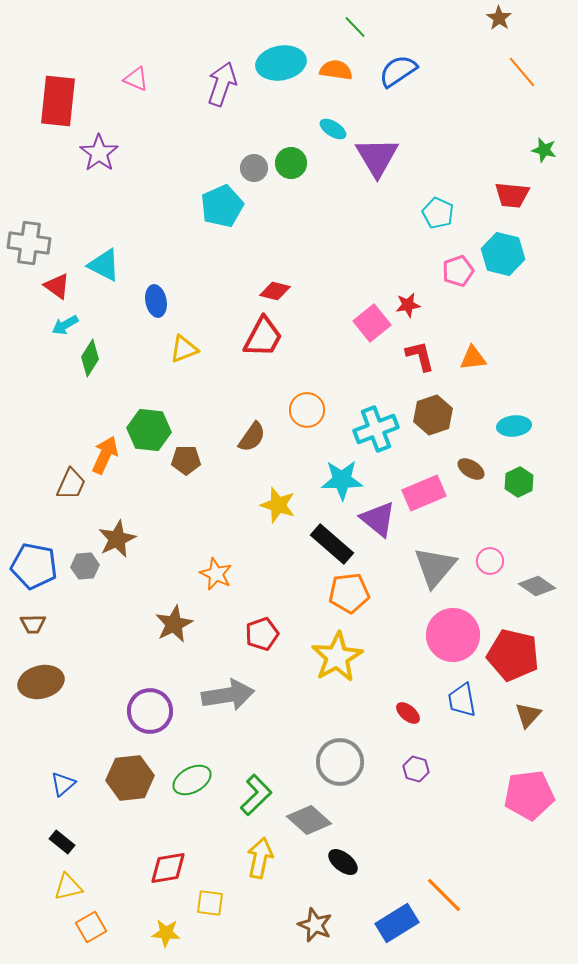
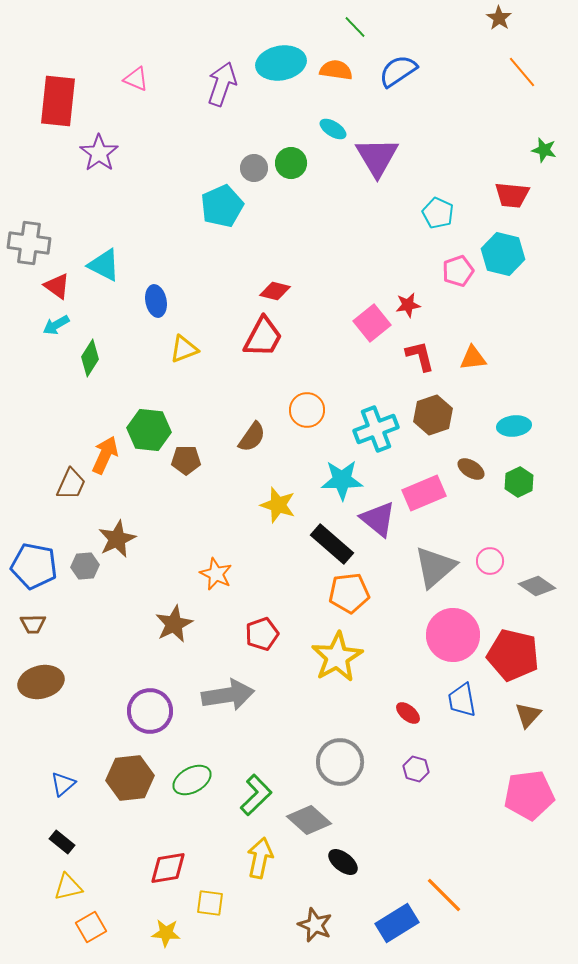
cyan arrow at (65, 325): moved 9 px left
gray triangle at (435, 567): rotated 9 degrees clockwise
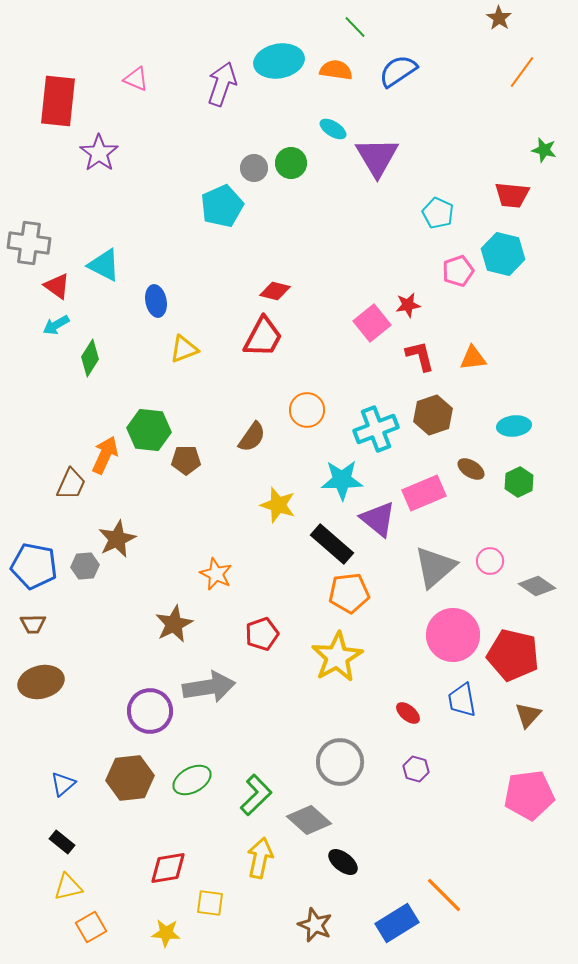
cyan ellipse at (281, 63): moved 2 px left, 2 px up
orange line at (522, 72): rotated 76 degrees clockwise
gray arrow at (228, 695): moved 19 px left, 8 px up
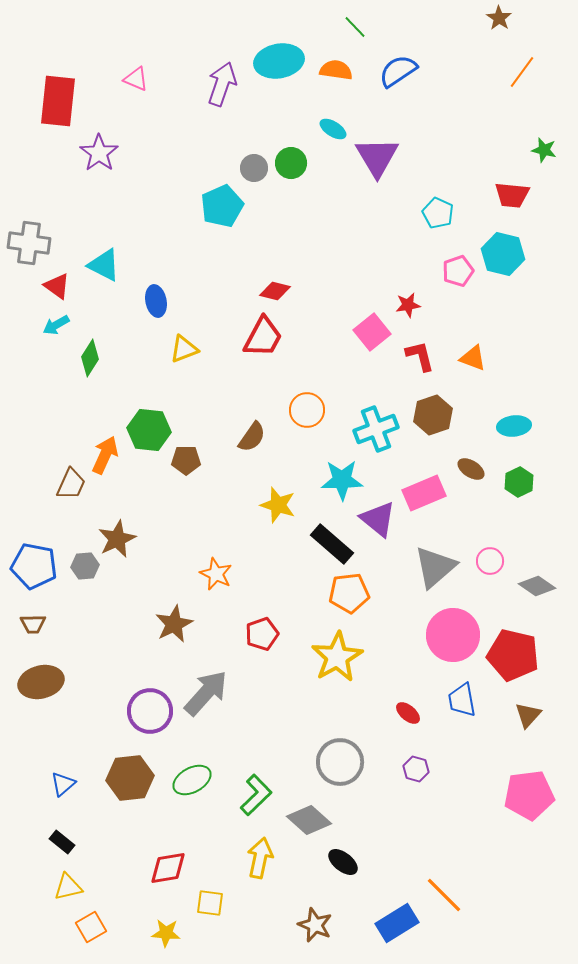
pink square at (372, 323): moved 9 px down
orange triangle at (473, 358): rotated 28 degrees clockwise
gray arrow at (209, 687): moved 3 px left, 6 px down; rotated 39 degrees counterclockwise
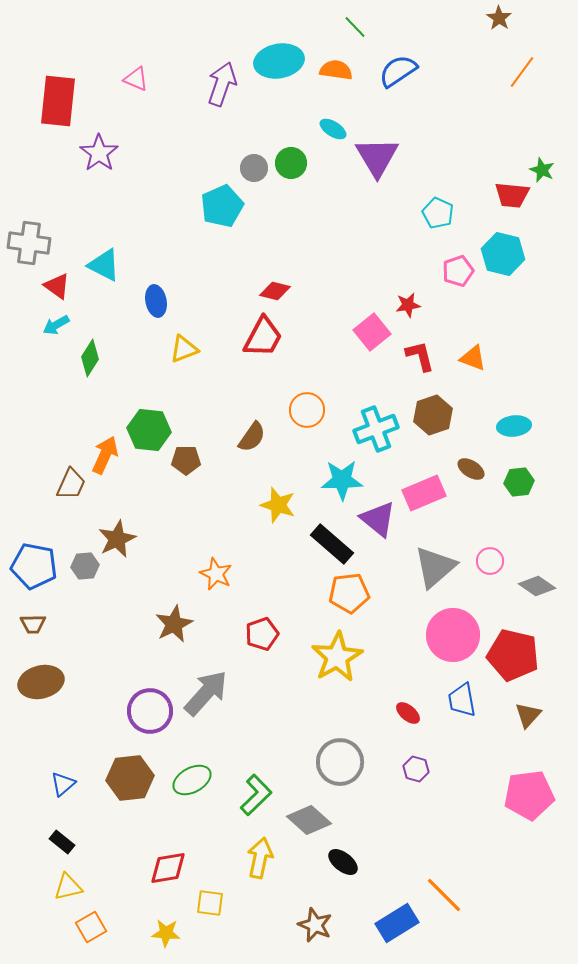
green star at (544, 150): moved 2 px left, 20 px down; rotated 10 degrees clockwise
green hexagon at (519, 482): rotated 20 degrees clockwise
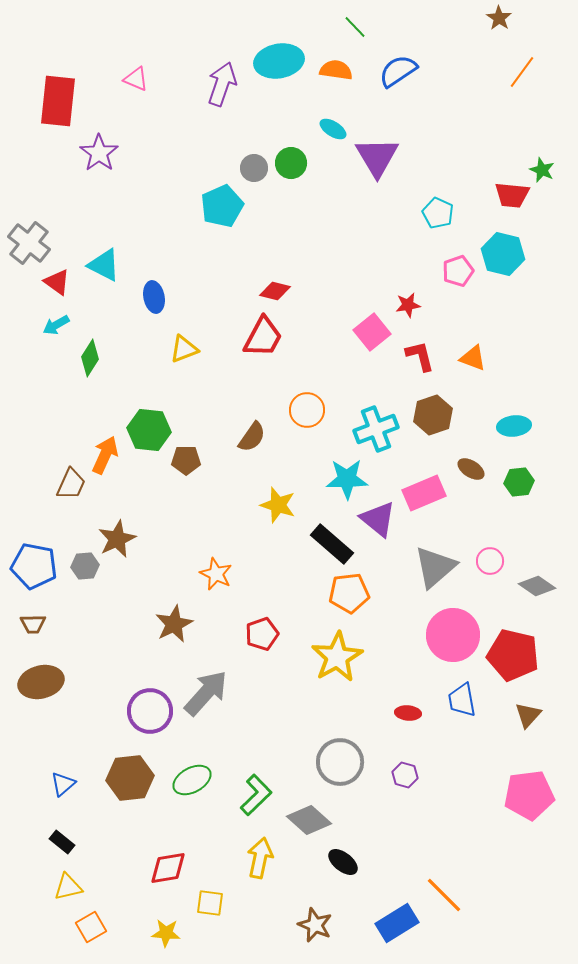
gray cross at (29, 243): rotated 30 degrees clockwise
red triangle at (57, 286): moved 4 px up
blue ellipse at (156, 301): moved 2 px left, 4 px up
cyan star at (342, 480): moved 5 px right, 1 px up
red ellipse at (408, 713): rotated 35 degrees counterclockwise
purple hexagon at (416, 769): moved 11 px left, 6 px down
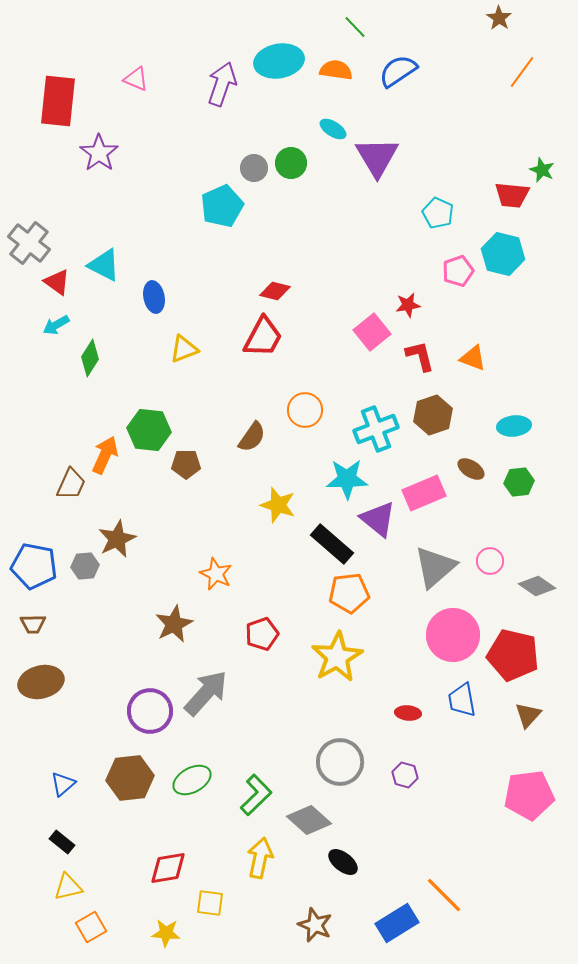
orange circle at (307, 410): moved 2 px left
brown pentagon at (186, 460): moved 4 px down
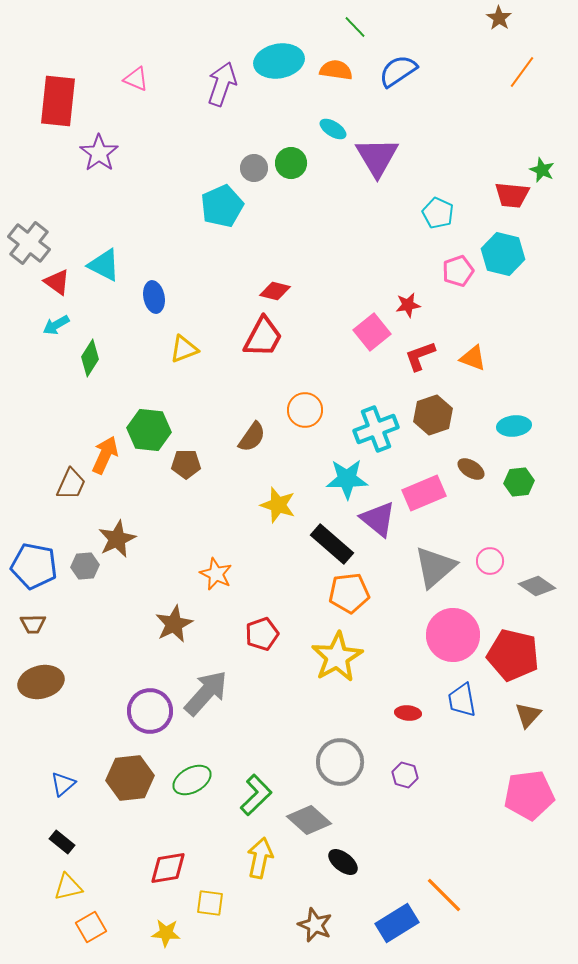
red L-shape at (420, 356): rotated 96 degrees counterclockwise
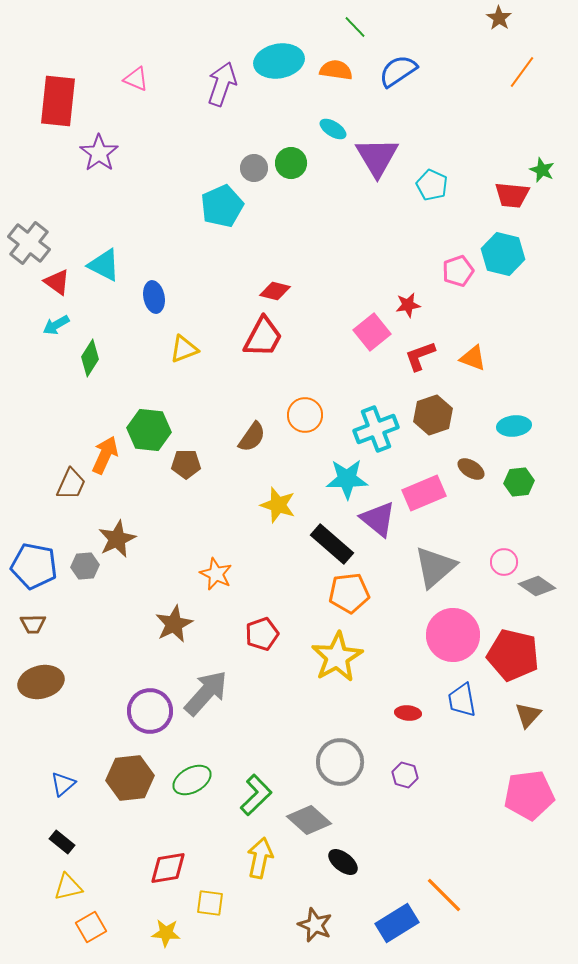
cyan pentagon at (438, 213): moved 6 px left, 28 px up
orange circle at (305, 410): moved 5 px down
pink circle at (490, 561): moved 14 px right, 1 px down
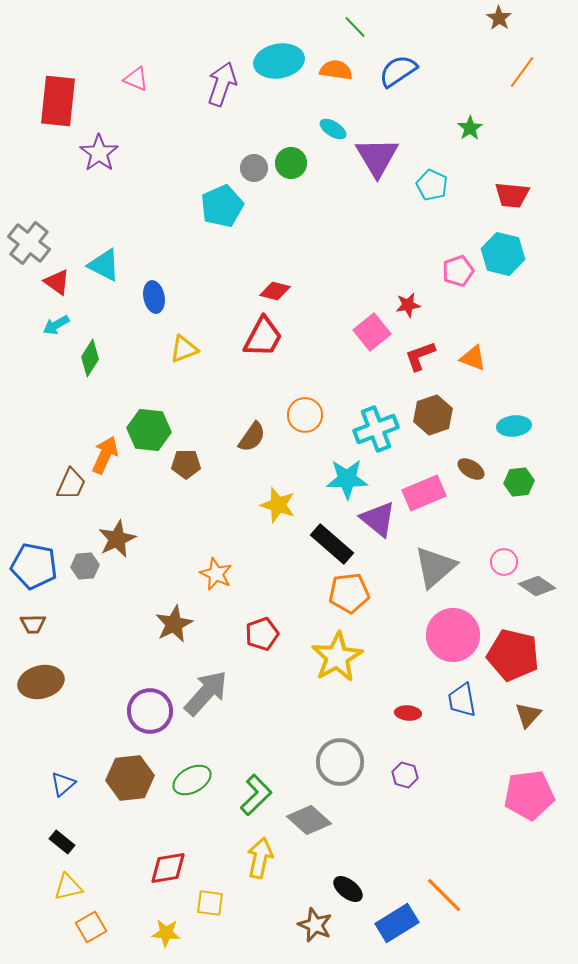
green star at (542, 170): moved 72 px left, 42 px up; rotated 15 degrees clockwise
black ellipse at (343, 862): moved 5 px right, 27 px down
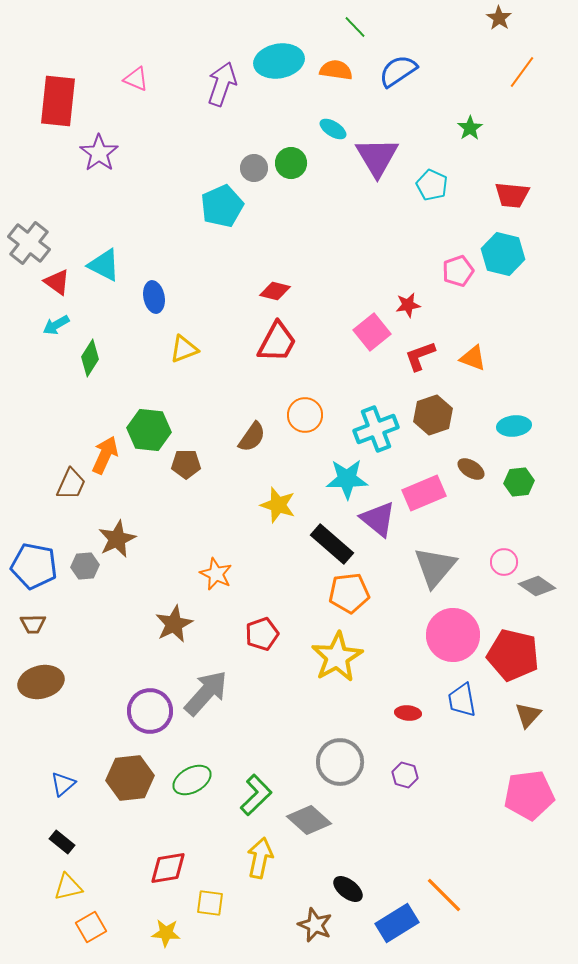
red trapezoid at (263, 337): moved 14 px right, 5 px down
gray triangle at (435, 567): rotated 9 degrees counterclockwise
